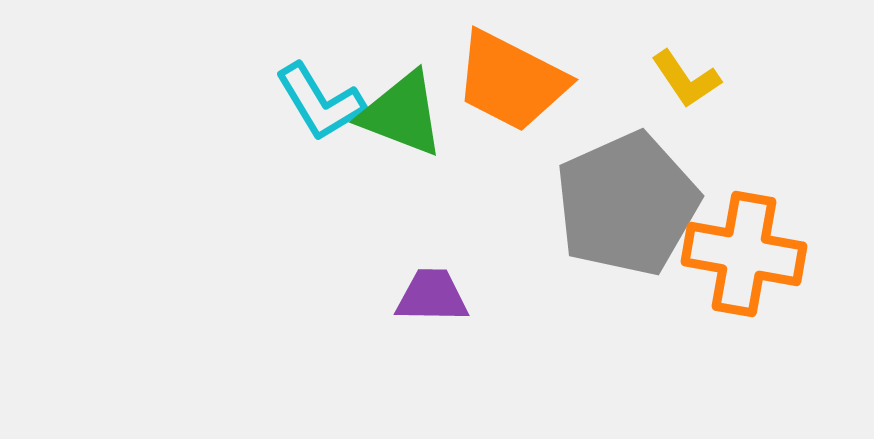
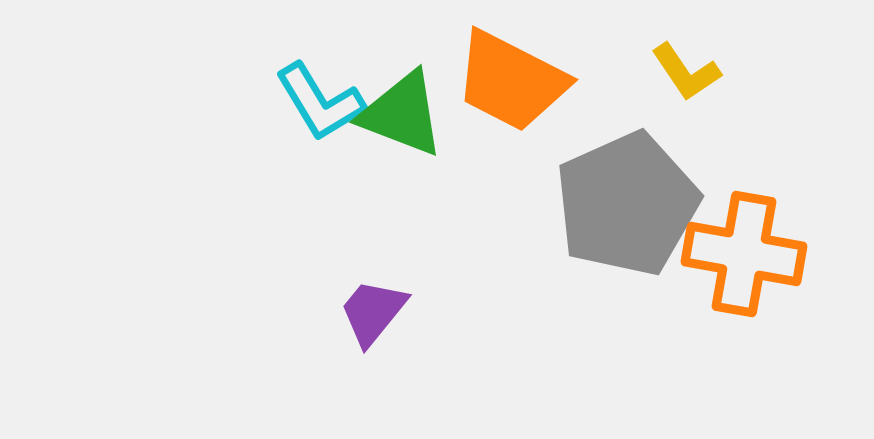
yellow L-shape: moved 7 px up
purple trapezoid: moved 59 px left, 16 px down; rotated 52 degrees counterclockwise
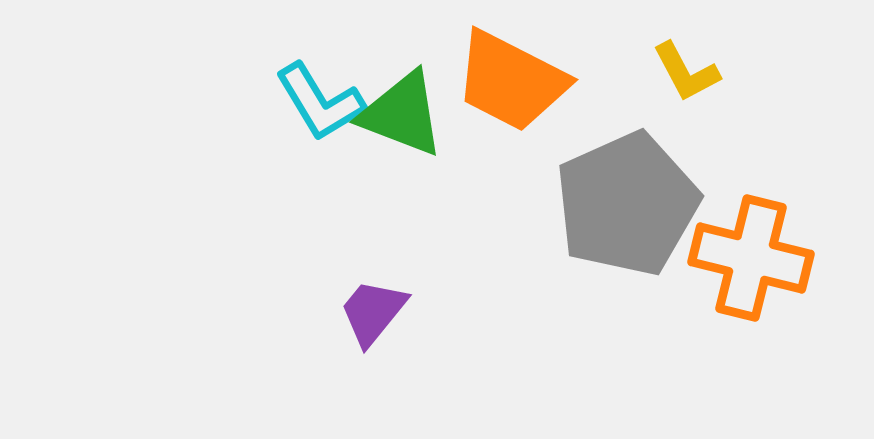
yellow L-shape: rotated 6 degrees clockwise
orange cross: moved 7 px right, 4 px down; rotated 4 degrees clockwise
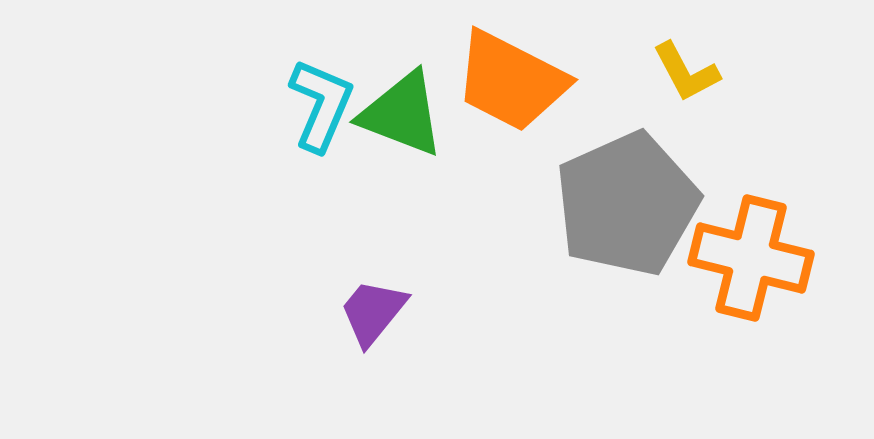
cyan L-shape: moved 1 px right, 3 px down; rotated 126 degrees counterclockwise
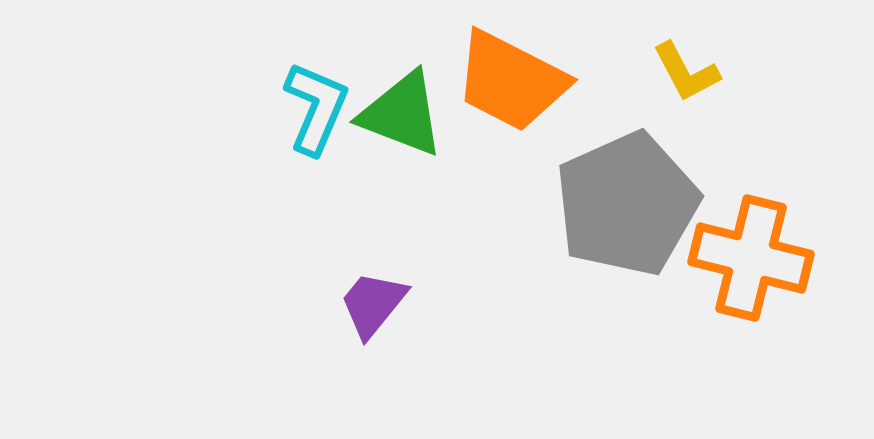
cyan L-shape: moved 5 px left, 3 px down
purple trapezoid: moved 8 px up
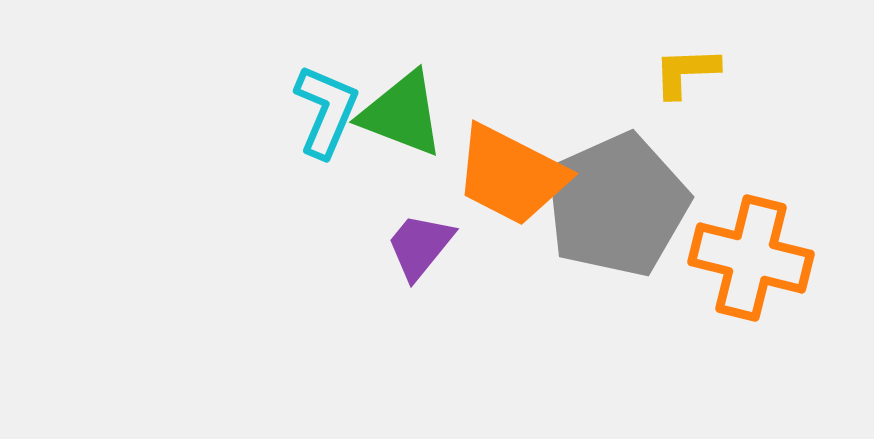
yellow L-shape: rotated 116 degrees clockwise
orange trapezoid: moved 94 px down
cyan L-shape: moved 10 px right, 3 px down
gray pentagon: moved 10 px left, 1 px down
purple trapezoid: moved 47 px right, 58 px up
